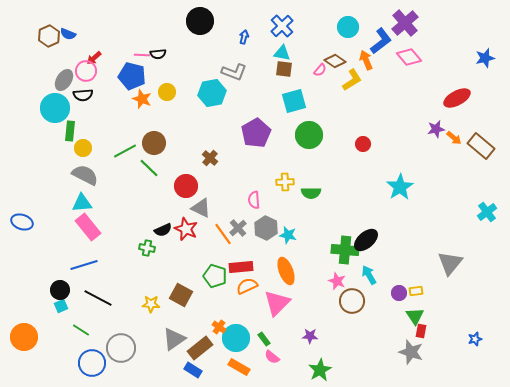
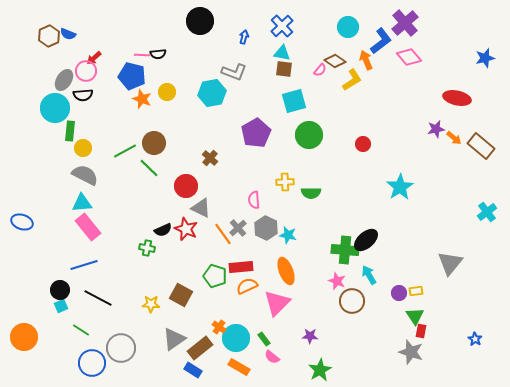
red ellipse at (457, 98): rotated 40 degrees clockwise
blue star at (475, 339): rotated 24 degrees counterclockwise
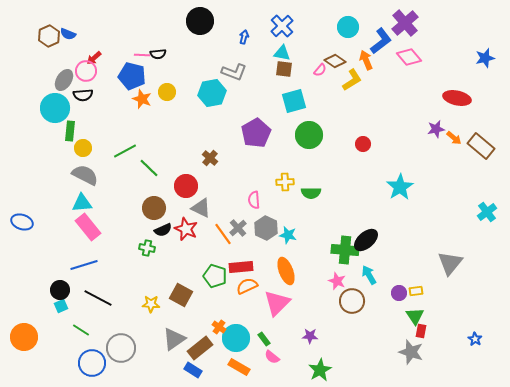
brown circle at (154, 143): moved 65 px down
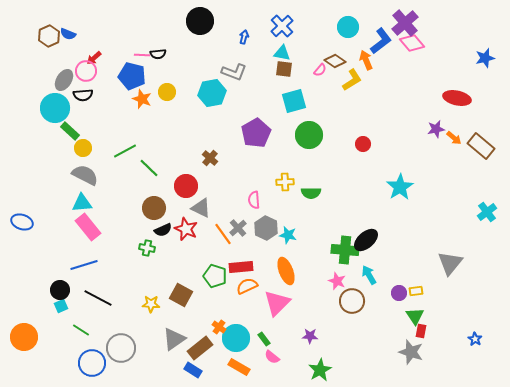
pink diamond at (409, 57): moved 3 px right, 14 px up
green rectangle at (70, 131): rotated 54 degrees counterclockwise
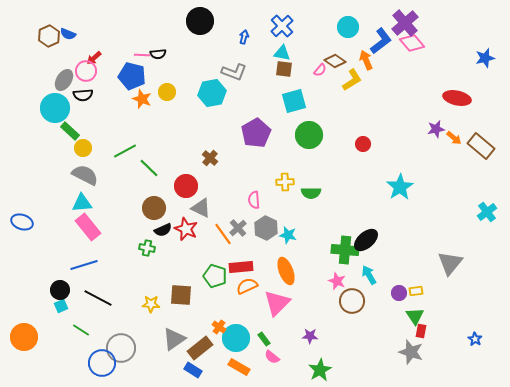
brown square at (181, 295): rotated 25 degrees counterclockwise
blue circle at (92, 363): moved 10 px right
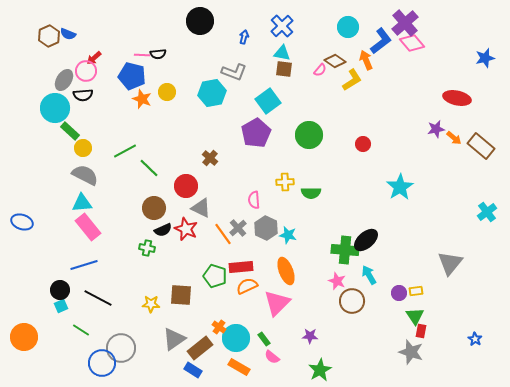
cyan square at (294, 101): moved 26 px left; rotated 20 degrees counterclockwise
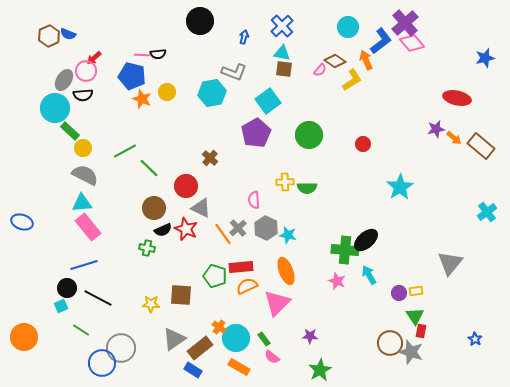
green semicircle at (311, 193): moved 4 px left, 5 px up
black circle at (60, 290): moved 7 px right, 2 px up
brown circle at (352, 301): moved 38 px right, 42 px down
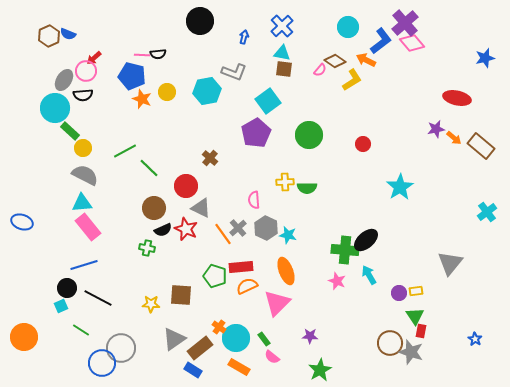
orange arrow at (366, 60): rotated 42 degrees counterclockwise
cyan hexagon at (212, 93): moved 5 px left, 2 px up
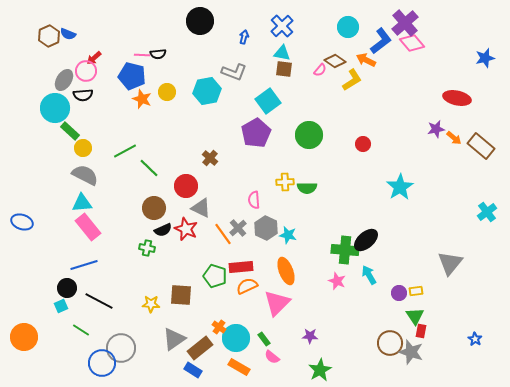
black line at (98, 298): moved 1 px right, 3 px down
